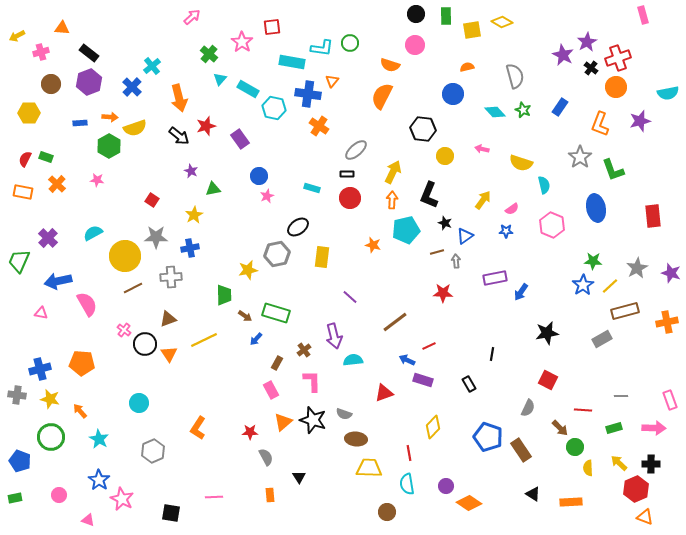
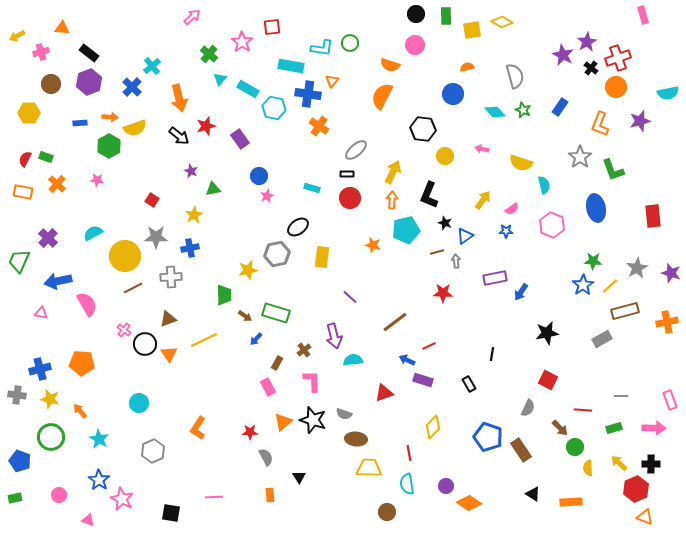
cyan rectangle at (292, 62): moved 1 px left, 4 px down
pink rectangle at (271, 390): moved 3 px left, 3 px up
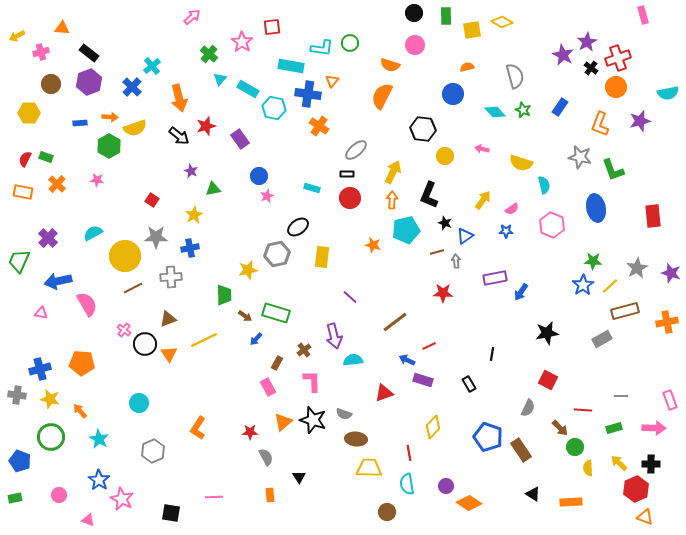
black circle at (416, 14): moved 2 px left, 1 px up
gray star at (580, 157): rotated 25 degrees counterclockwise
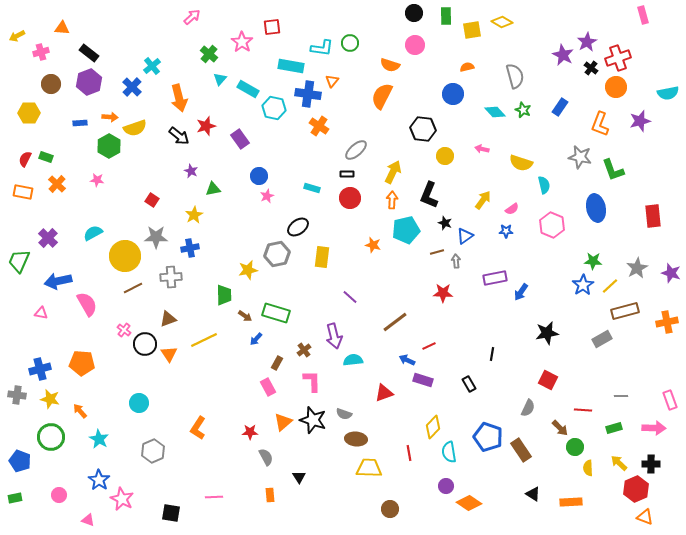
cyan semicircle at (407, 484): moved 42 px right, 32 px up
brown circle at (387, 512): moved 3 px right, 3 px up
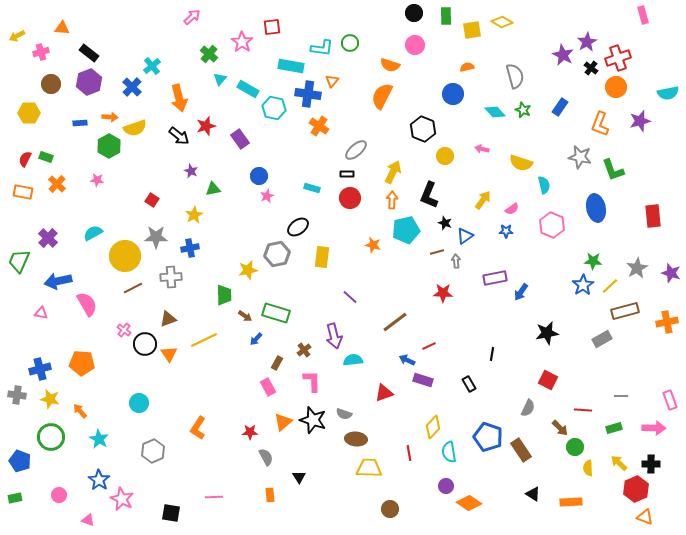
black hexagon at (423, 129): rotated 15 degrees clockwise
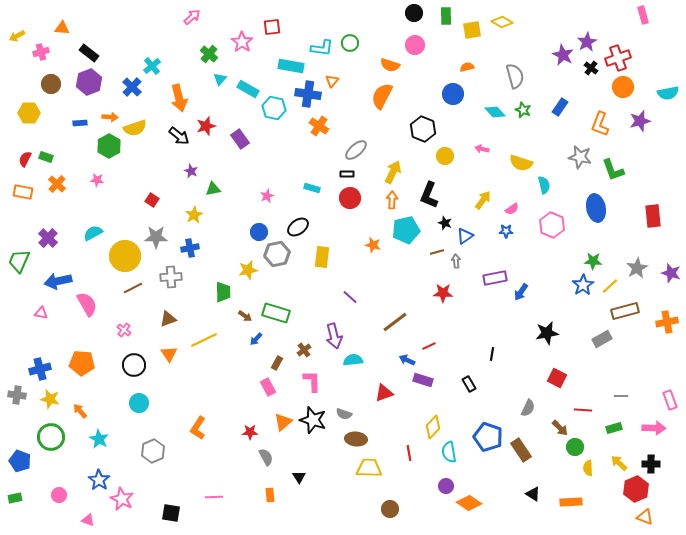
orange circle at (616, 87): moved 7 px right
blue circle at (259, 176): moved 56 px down
green trapezoid at (224, 295): moved 1 px left, 3 px up
black circle at (145, 344): moved 11 px left, 21 px down
red square at (548, 380): moved 9 px right, 2 px up
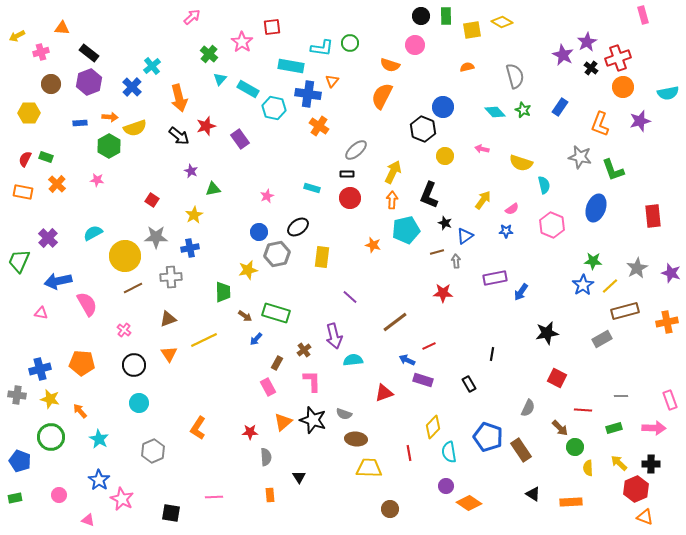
black circle at (414, 13): moved 7 px right, 3 px down
blue circle at (453, 94): moved 10 px left, 13 px down
blue ellipse at (596, 208): rotated 32 degrees clockwise
gray semicircle at (266, 457): rotated 24 degrees clockwise
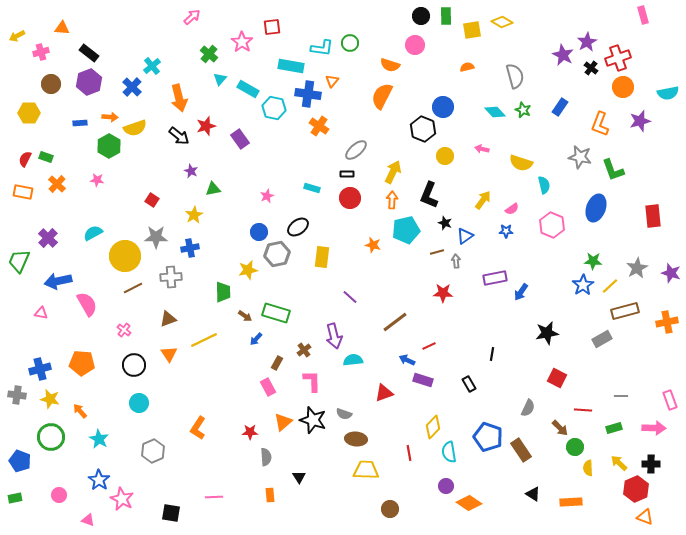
yellow trapezoid at (369, 468): moved 3 px left, 2 px down
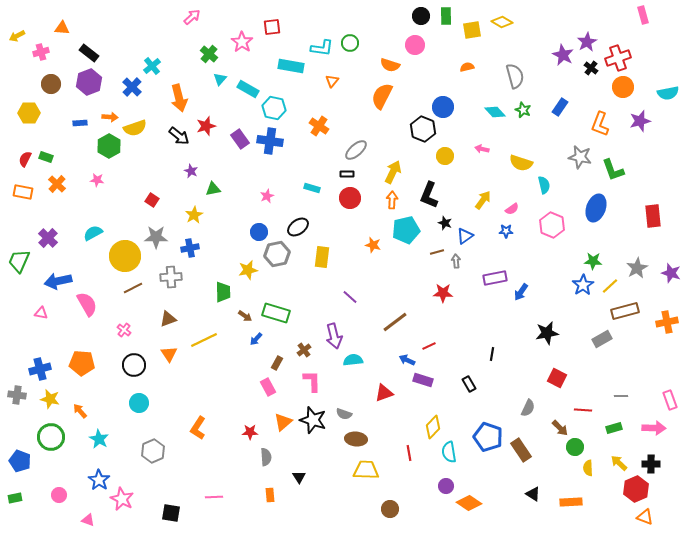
blue cross at (308, 94): moved 38 px left, 47 px down
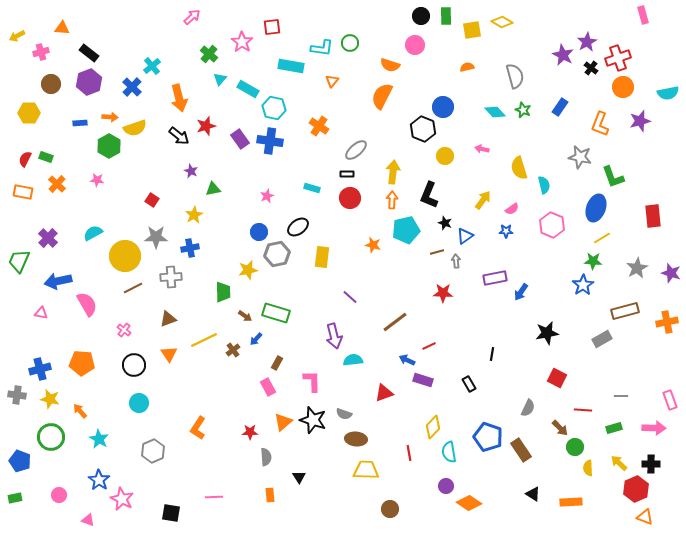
yellow semicircle at (521, 163): moved 2 px left, 5 px down; rotated 55 degrees clockwise
green L-shape at (613, 170): moved 7 px down
yellow arrow at (393, 172): rotated 20 degrees counterclockwise
yellow line at (610, 286): moved 8 px left, 48 px up; rotated 12 degrees clockwise
brown cross at (304, 350): moved 71 px left
